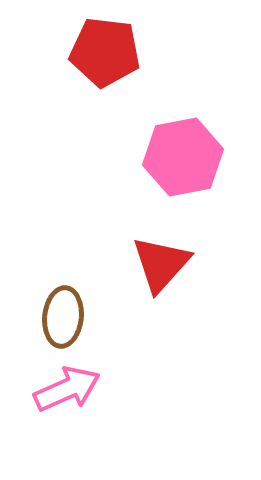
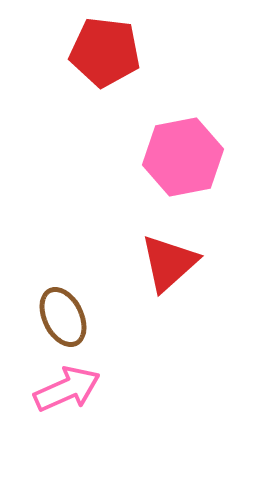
red triangle: moved 8 px right, 1 px up; rotated 6 degrees clockwise
brown ellipse: rotated 32 degrees counterclockwise
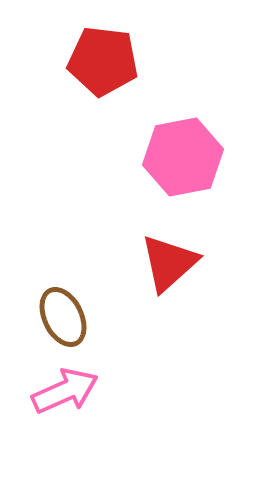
red pentagon: moved 2 px left, 9 px down
pink arrow: moved 2 px left, 2 px down
